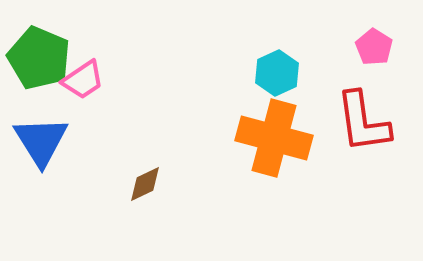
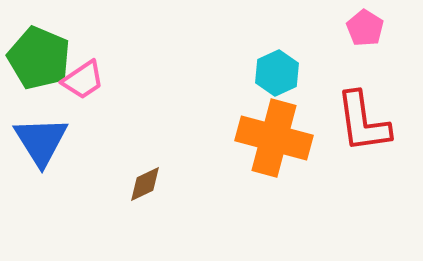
pink pentagon: moved 9 px left, 19 px up
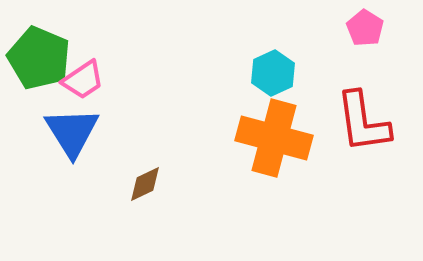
cyan hexagon: moved 4 px left
blue triangle: moved 31 px right, 9 px up
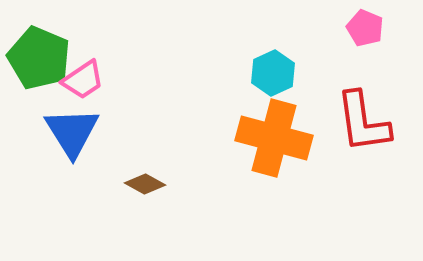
pink pentagon: rotated 9 degrees counterclockwise
brown diamond: rotated 54 degrees clockwise
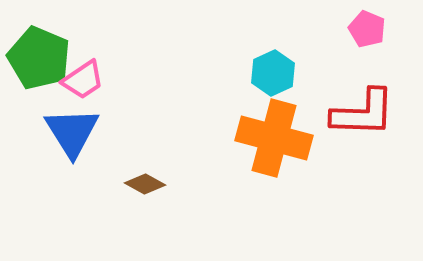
pink pentagon: moved 2 px right, 1 px down
red L-shape: moved 9 px up; rotated 80 degrees counterclockwise
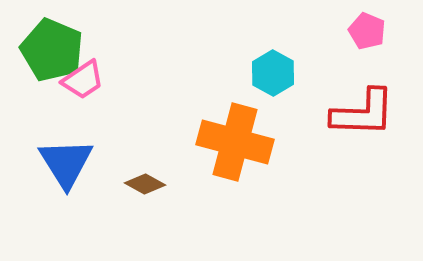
pink pentagon: moved 2 px down
green pentagon: moved 13 px right, 8 px up
cyan hexagon: rotated 6 degrees counterclockwise
blue triangle: moved 6 px left, 31 px down
orange cross: moved 39 px left, 4 px down
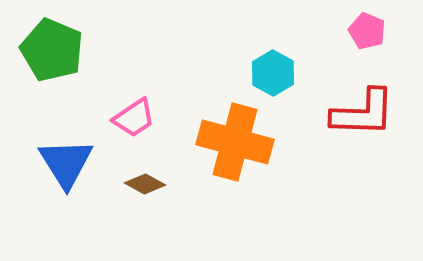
pink trapezoid: moved 51 px right, 38 px down
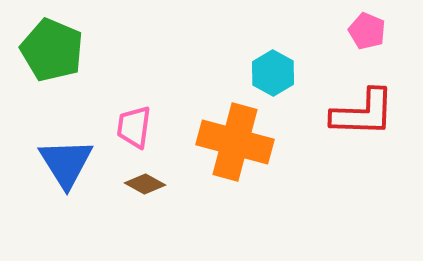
pink trapezoid: moved 9 px down; rotated 132 degrees clockwise
